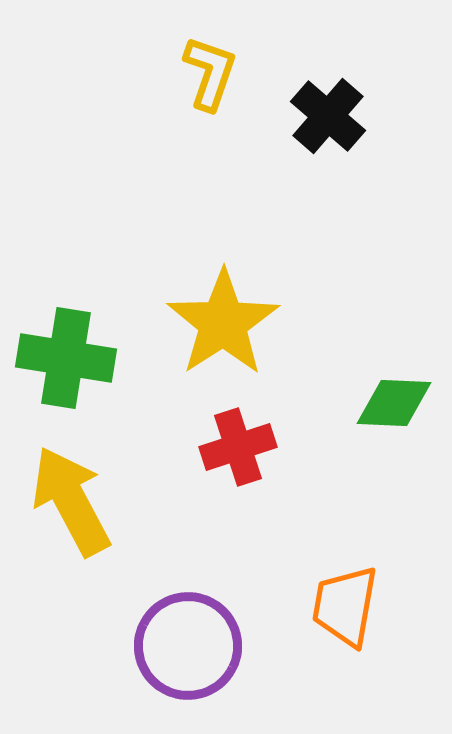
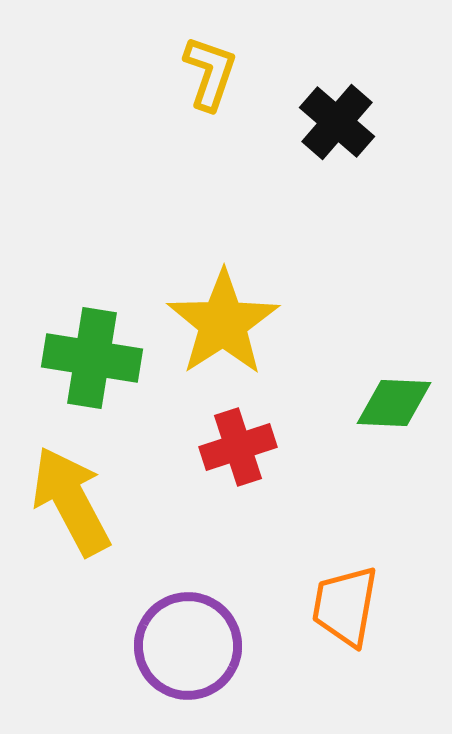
black cross: moved 9 px right, 6 px down
green cross: moved 26 px right
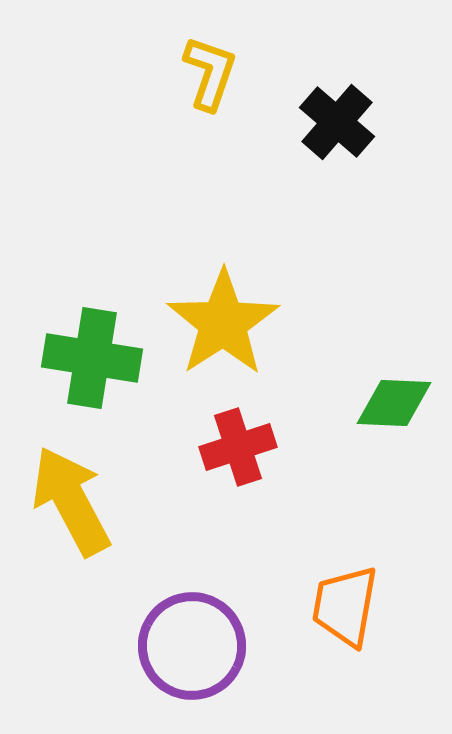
purple circle: moved 4 px right
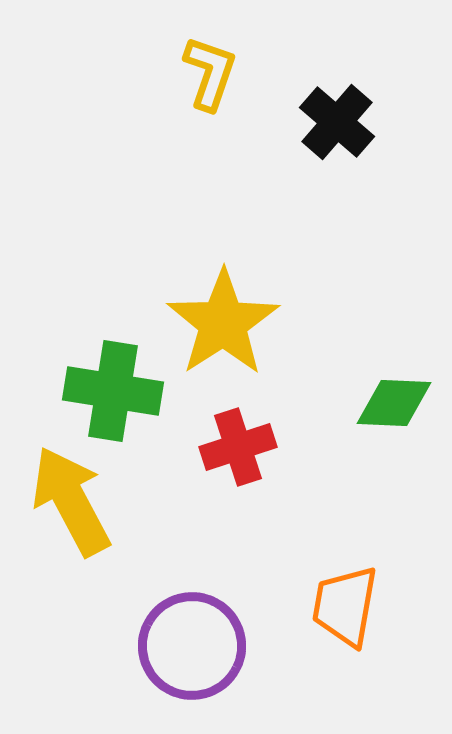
green cross: moved 21 px right, 33 px down
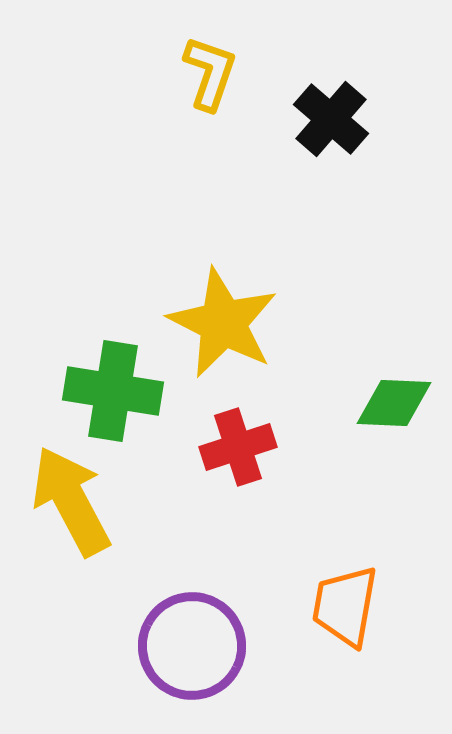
black cross: moved 6 px left, 3 px up
yellow star: rotated 12 degrees counterclockwise
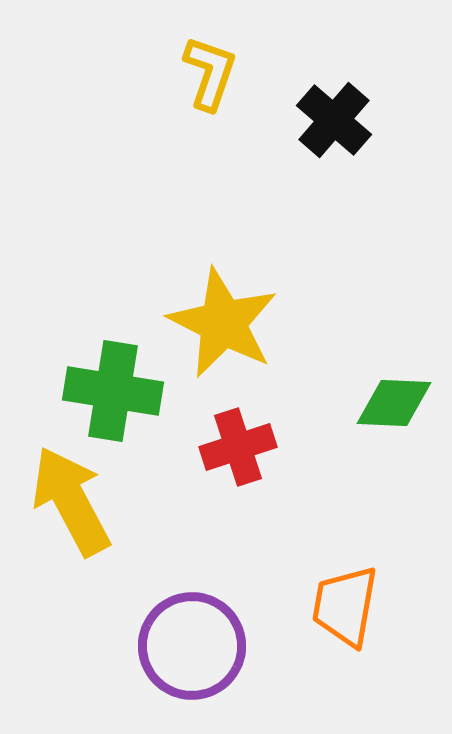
black cross: moved 3 px right, 1 px down
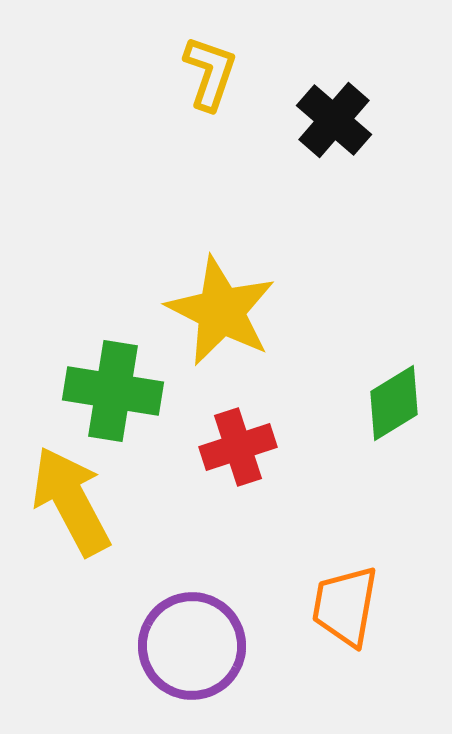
yellow star: moved 2 px left, 12 px up
green diamond: rotated 34 degrees counterclockwise
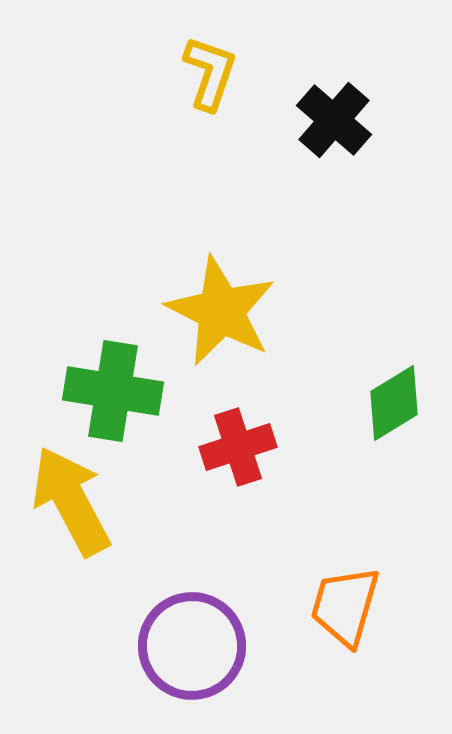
orange trapezoid: rotated 6 degrees clockwise
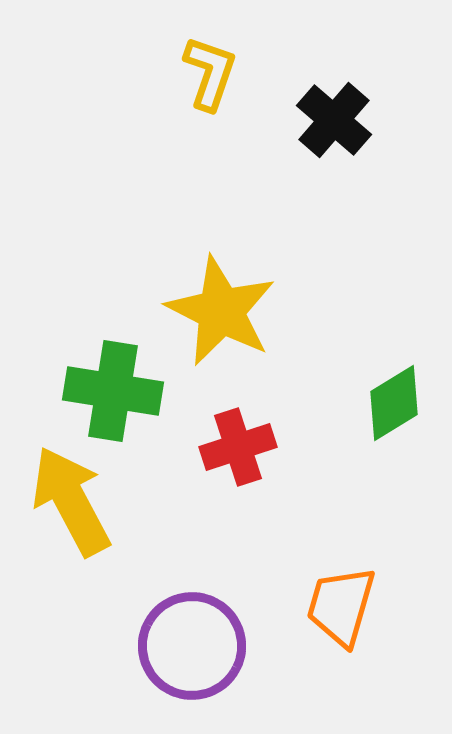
orange trapezoid: moved 4 px left
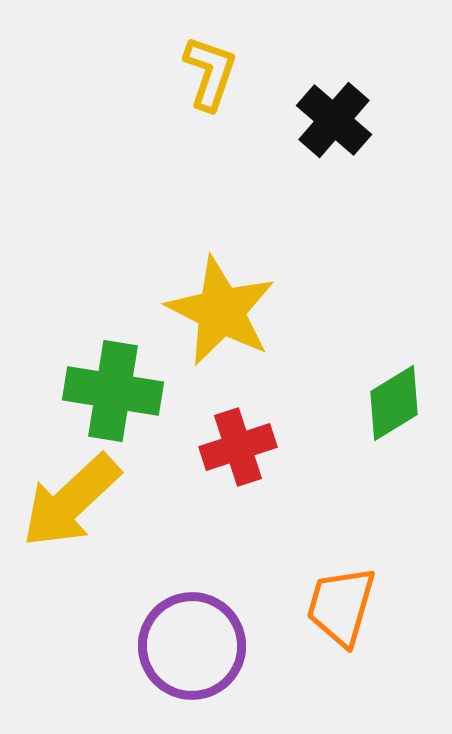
yellow arrow: rotated 105 degrees counterclockwise
